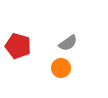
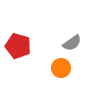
gray semicircle: moved 4 px right
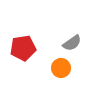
red pentagon: moved 5 px right, 2 px down; rotated 25 degrees counterclockwise
